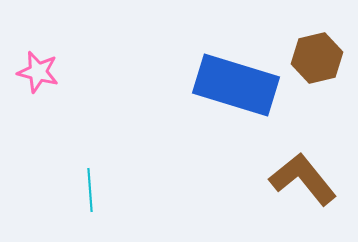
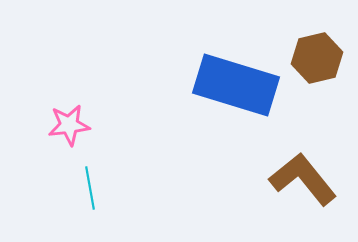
pink star: moved 31 px right, 53 px down; rotated 21 degrees counterclockwise
cyan line: moved 2 px up; rotated 6 degrees counterclockwise
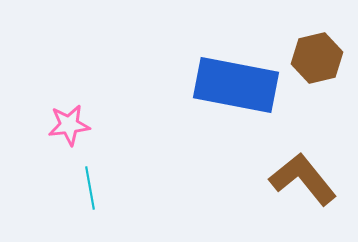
blue rectangle: rotated 6 degrees counterclockwise
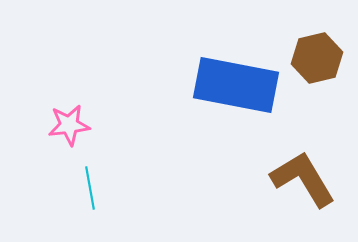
brown L-shape: rotated 8 degrees clockwise
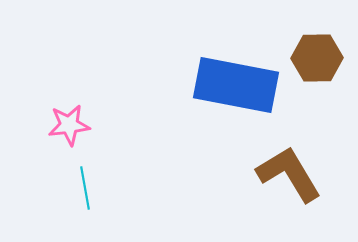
brown hexagon: rotated 12 degrees clockwise
brown L-shape: moved 14 px left, 5 px up
cyan line: moved 5 px left
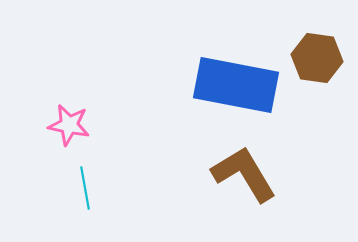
brown hexagon: rotated 9 degrees clockwise
pink star: rotated 18 degrees clockwise
brown L-shape: moved 45 px left
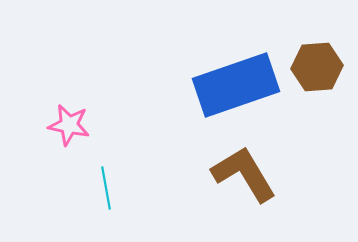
brown hexagon: moved 9 px down; rotated 12 degrees counterclockwise
blue rectangle: rotated 30 degrees counterclockwise
cyan line: moved 21 px right
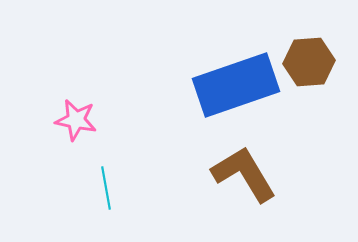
brown hexagon: moved 8 px left, 5 px up
pink star: moved 7 px right, 5 px up
